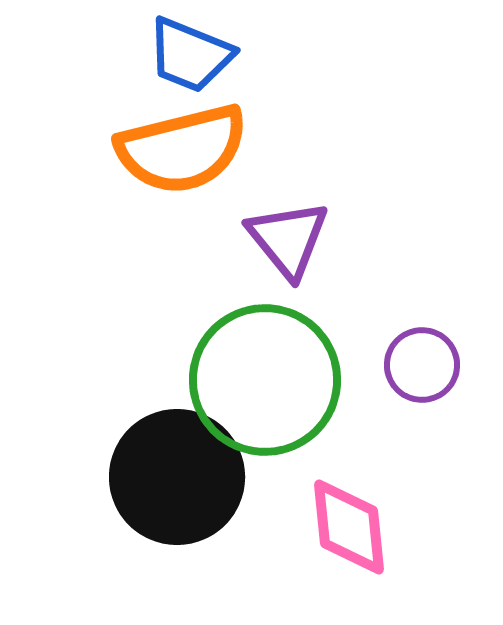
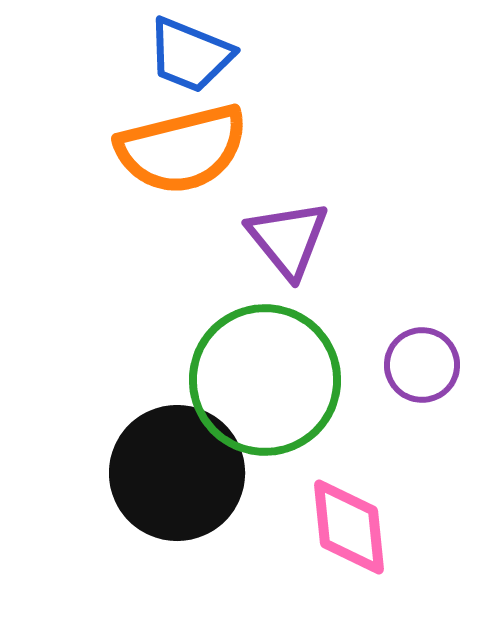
black circle: moved 4 px up
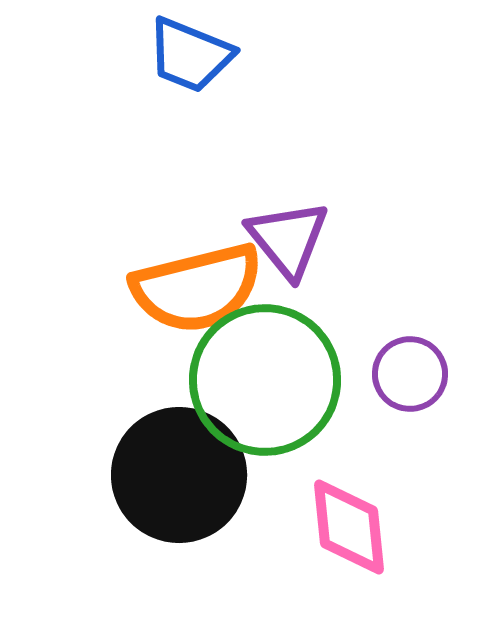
orange semicircle: moved 15 px right, 139 px down
purple circle: moved 12 px left, 9 px down
black circle: moved 2 px right, 2 px down
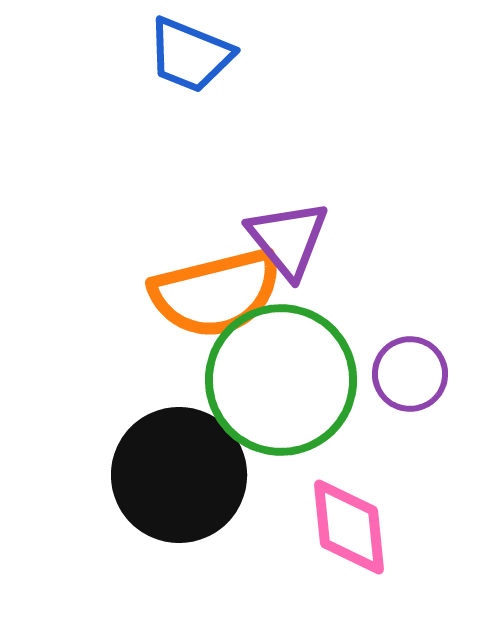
orange semicircle: moved 19 px right, 5 px down
green circle: moved 16 px right
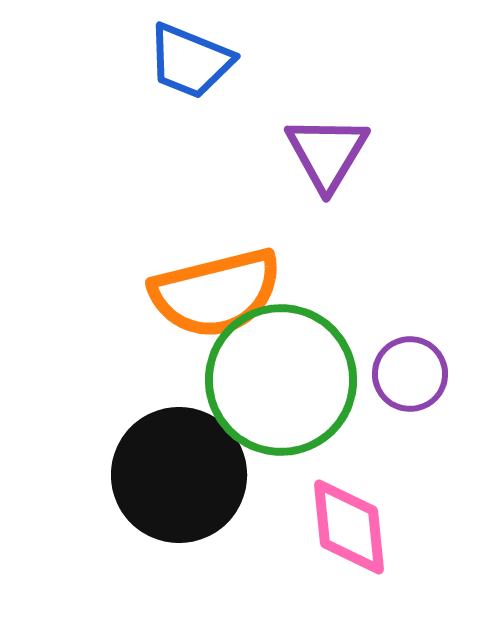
blue trapezoid: moved 6 px down
purple triangle: moved 39 px right, 86 px up; rotated 10 degrees clockwise
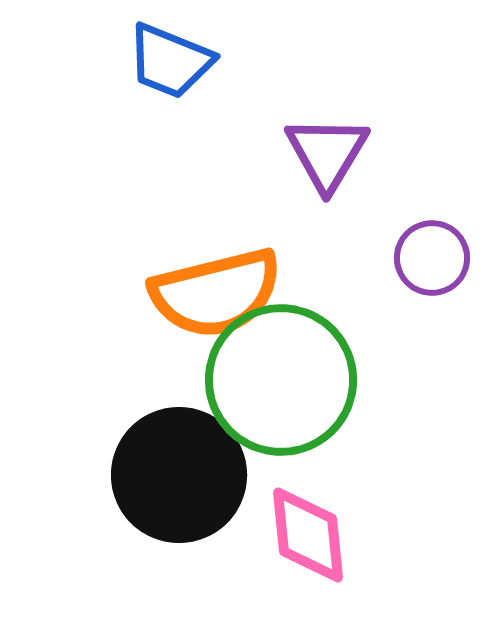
blue trapezoid: moved 20 px left
purple circle: moved 22 px right, 116 px up
pink diamond: moved 41 px left, 8 px down
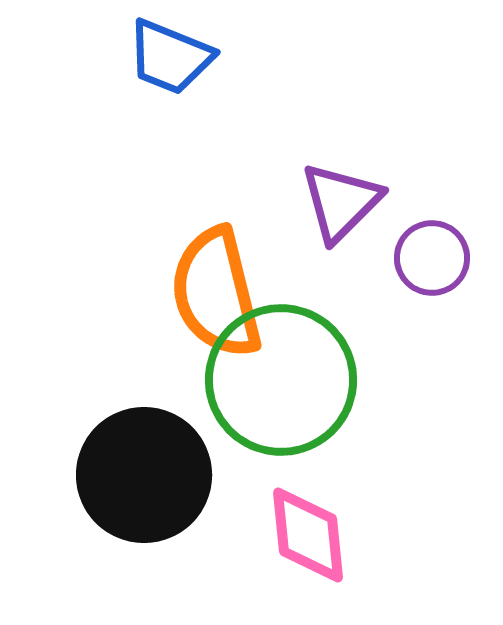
blue trapezoid: moved 4 px up
purple triangle: moved 14 px right, 49 px down; rotated 14 degrees clockwise
orange semicircle: rotated 90 degrees clockwise
black circle: moved 35 px left
